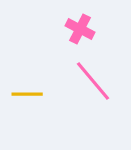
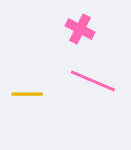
pink line: rotated 27 degrees counterclockwise
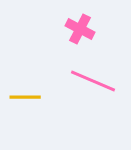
yellow line: moved 2 px left, 3 px down
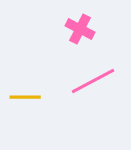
pink line: rotated 51 degrees counterclockwise
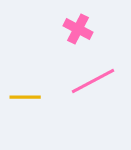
pink cross: moved 2 px left
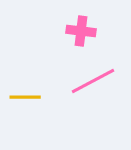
pink cross: moved 3 px right, 2 px down; rotated 20 degrees counterclockwise
